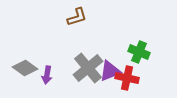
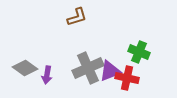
gray cross: rotated 16 degrees clockwise
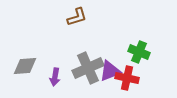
gray diamond: moved 2 px up; rotated 40 degrees counterclockwise
purple arrow: moved 8 px right, 2 px down
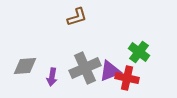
green cross: rotated 15 degrees clockwise
gray cross: moved 3 px left
purple arrow: moved 3 px left
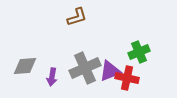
green cross: rotated 30 degrees clockwise
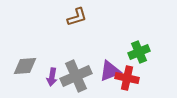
gray cross: moved 9 px left, 8 px down
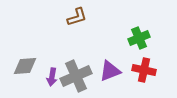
green cross: moved 14 px up
red cross: moved 17 px right, 8 px up
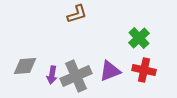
brown L-shape: moved 3 px up
green cross: rotated 20 degrees counterclockwise
purple arrow: moved 2 px up
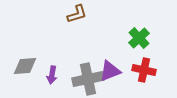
gray cross: moved 12 px right, 3 px down; rotated 12 degrees clockwise
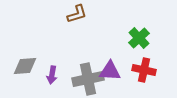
purple triangle: rotated 25 degrees clockwise
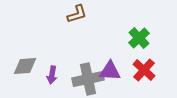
red cross: rotated 30 degrees clockwise
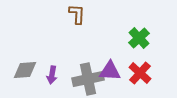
brown L-shape: rotated 70 degrees counterclockwise
gray diamond: moved 4 px down
red cross: moved 4 px left, 3 px down
